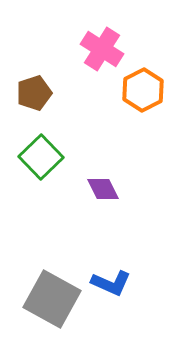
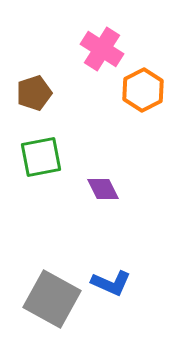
green square: rotated 33 degrees clockwise
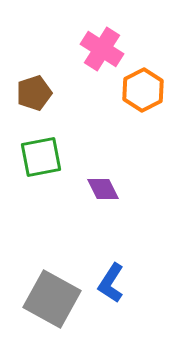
blue L-shape: rotated 99 degrees clockwise
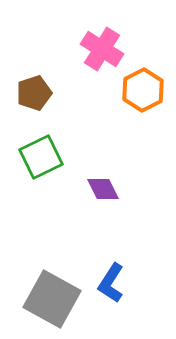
green square: rotated 15 degrees counterclockwise
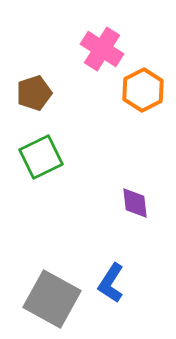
purple diamond: moved 32 px right, 14 px down; rotated 20 degrees clockwise
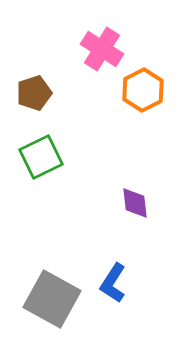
blue L-shape: moved 2 px right
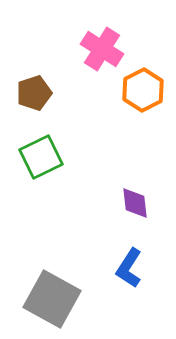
blue L-shape: moved 16 px right, 15 px up
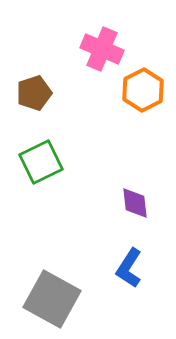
pink cross: rotated 9 degrees counterclockwise
green square: moved 5 px down
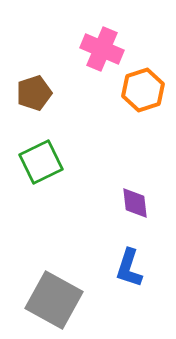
orange hexagon: rotated 9 degrees clockwise
blue L-shape: rotated 15 degrees counterclockwise
gray square: moved 2 px right, 1 px down
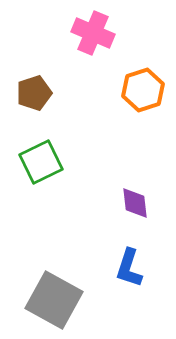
pink cross: moved 9 px left, 16 px up
